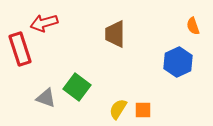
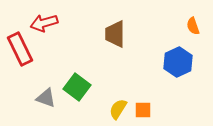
red rectangle: rotated 8 degrees counterclockwise
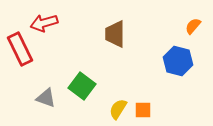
orange semicircle: rotated 60 degrees clockwise
blue hexagon: moved 1 px up; rotated 20 degrees counterclockwise
green square: moved 5 px right, 1 px up
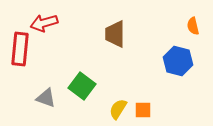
orange semicircle: rotated 54 degrees counterclockwise
red rectangle: rotated 32 degrees clockwise
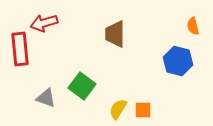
red rectangle: rotated 12 degrees counterclockwise
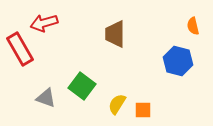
red rectangle: rotated 24 degrees counterclockwise
yellow semicircle: moved 1 px left, 5 px up
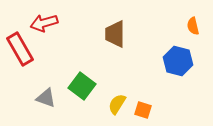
orange square: rotated 18 degrees clockwise
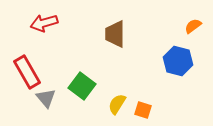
orange semicircle: rotated 66 degrees clockwise
red rectangle: moved 7 px right, 23 px down
gray triangle: rotated 30 degrees clockwise
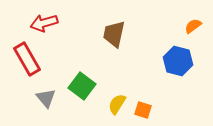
brown trapezoid: moved 1 px left; rotated 12 degrees clockwise
red rectangle: moved 13 px up
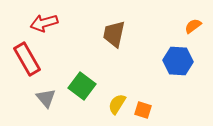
blue hexagon: rotated 12 degrees counterclockwise
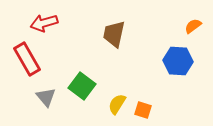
gray triangle: moved 1 px up
